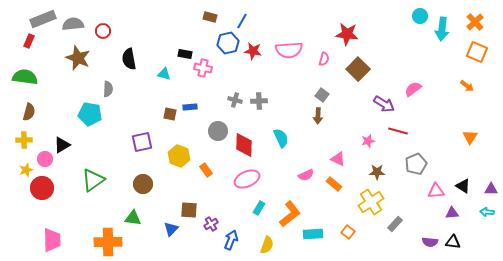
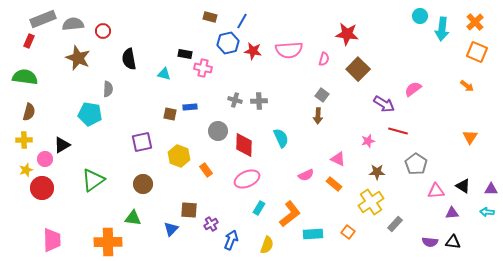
gray pentagon at (416, 164): rotated 15 degrees counterclockwise
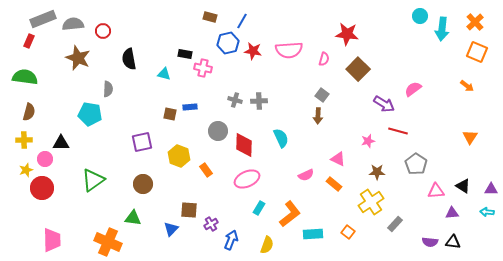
black triangle at (62, 145): moved 1 px left, 2 px up; rotated 30 degrees clockwise
orange cross at (108, 242): rotated 24 degrees clockwise
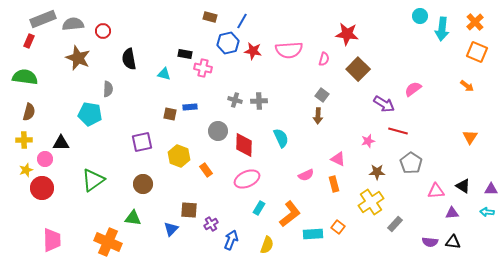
gray pentagon at (416, 164): moved 5 px left, 1 px up
orange rectangle at (334, 184): rotated 35 degrees clockwise
orange square at (348, 232): moved 10 px left, 5 px up
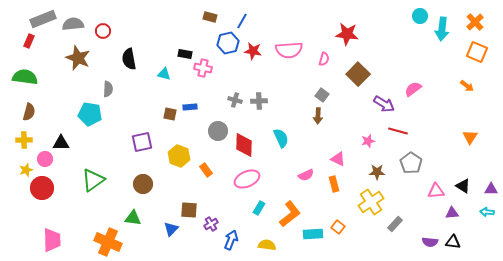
brown square at (358, 69): moved 5 px down
yellow semicircle at (267, 245): rotated 102 degrees counterclockwise
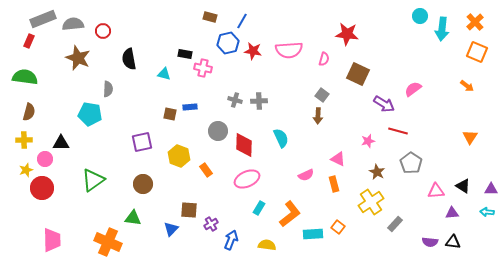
brown square at (358, 74): rotated 20 degrees counterclockwise
brown star at (377, 172): rotated 28 degrees clockwise
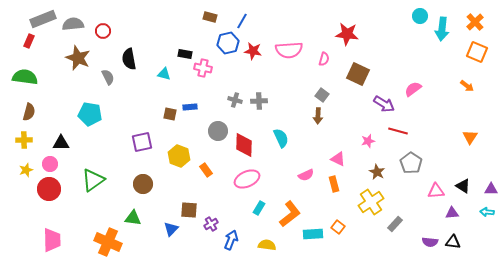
gray semicircle at (108, 89): moved 12 px up; rotated 28 degrees counterclockwise
pink circle at (45, 159): moved 5 px right, 5 px down
red circle at (42, 188): moved 7 px right, 1 px down
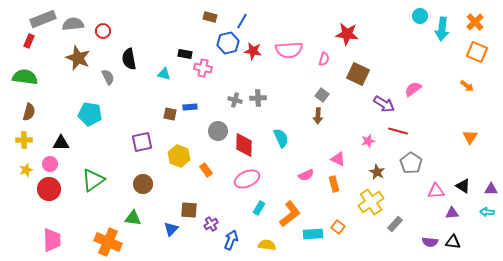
gray cross at (259, 101): moved 1 px left, 3 px up
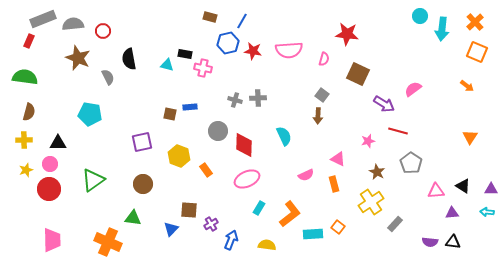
cyan triangle at (164, 74): moved 3 px right, 9 px up
cyan semicircle at (281, 138): moved 3 px right, 2 px up
black triangle at (61, 143): moved 3 px left
